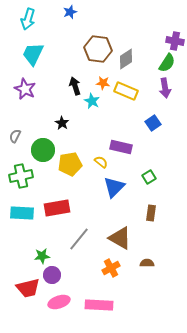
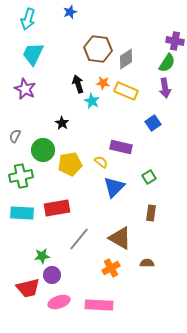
black arrow: moved 3 px right, 2 px up
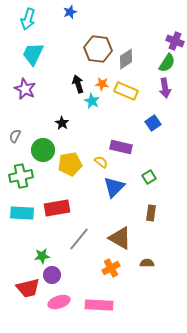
purple cross: rotated 12 degrees clockwise
orange star: moved 1 px left, 1 px down
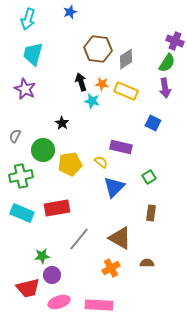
cyan trapezoid: rotated 10 degrees counterclockwise
black arrow: moved 3 px right, 2 px up
cyan star: rotated 14 degrees counterclockwise
blue square: rotated 28 degrees counterclockwise
cyan rectangle: rotated 20 degrees clockwise
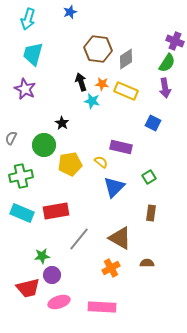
gray semicircle: moved 4 px left, 2 px down
green circle: moved 1 px right, 5 px up
red rectangle: moved 1 px left, 3 px down
pink rectangle: moved 3 px right, 2 px down
